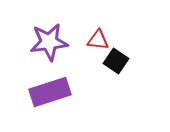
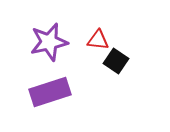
purple star: rotated 6 degrees counterclockwise
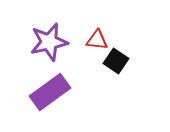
red triangle: moved 1 px left
purple rectangle: rotated 18 degrees counterclockwise
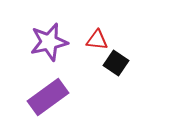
black square: moved 2 px down
purple rectangle: moved 2 px left, 5 px down
